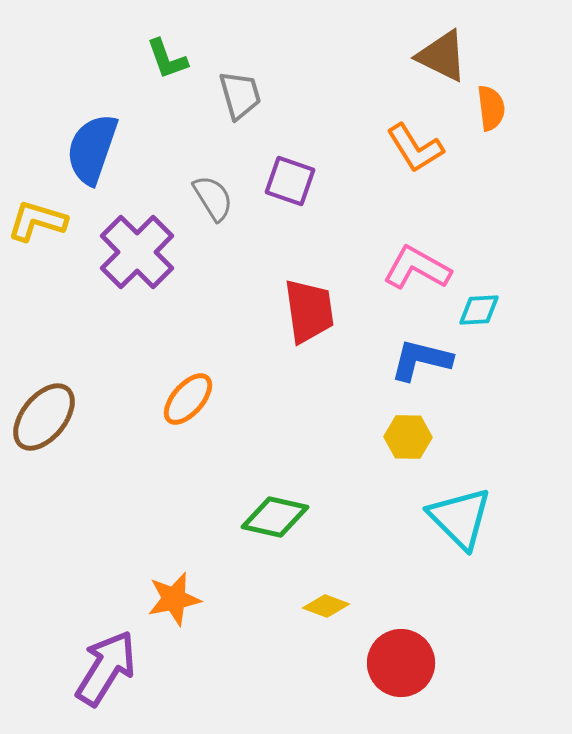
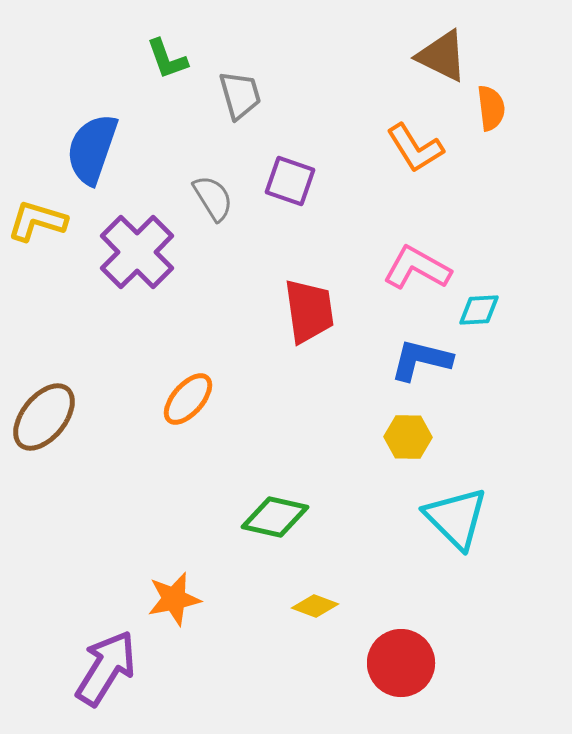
cyan triangle: moved 4 px left
yellow diamond: moved 11 px left
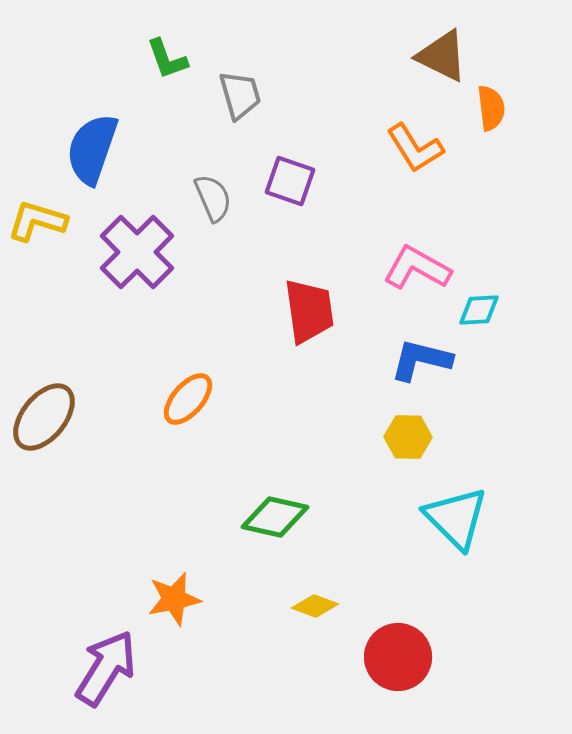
gray semicircle: rotated 9 degrees clockwise
red circle: moved 3 px left, 6 px up
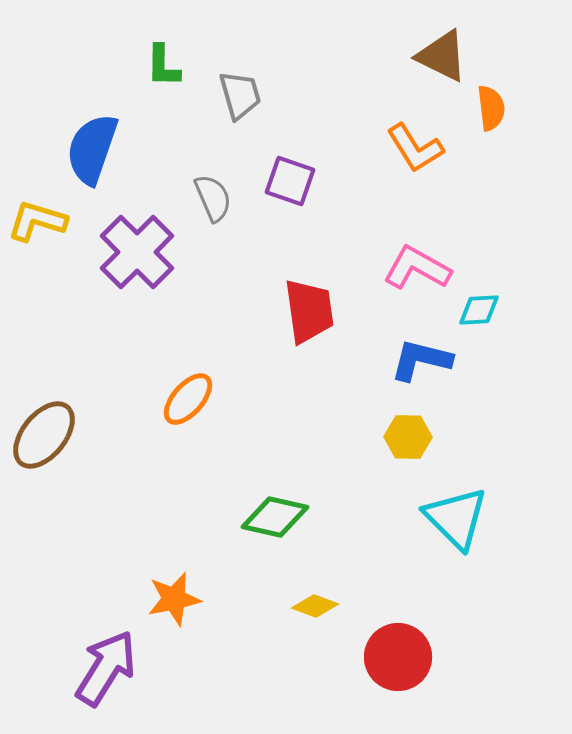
green L-shape: moved 4 px left, 7 px down; rotated 21 degrees clockwise
brown ellipse: moved 18 px down
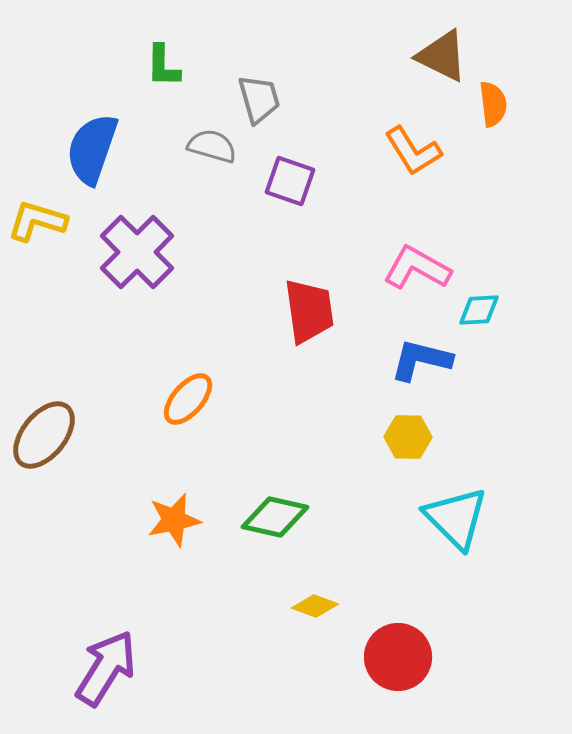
gray trapezoid: moved 19 px right, 4 px down
orange semicircle: moved 2 px right, 4 px up
orange L-shape: moved 2 px left, 3 px down
gray semicircle: moved 1 px left, 52 px up; rotated 51 degrees counterclockwise
orange star: moved 79 px up
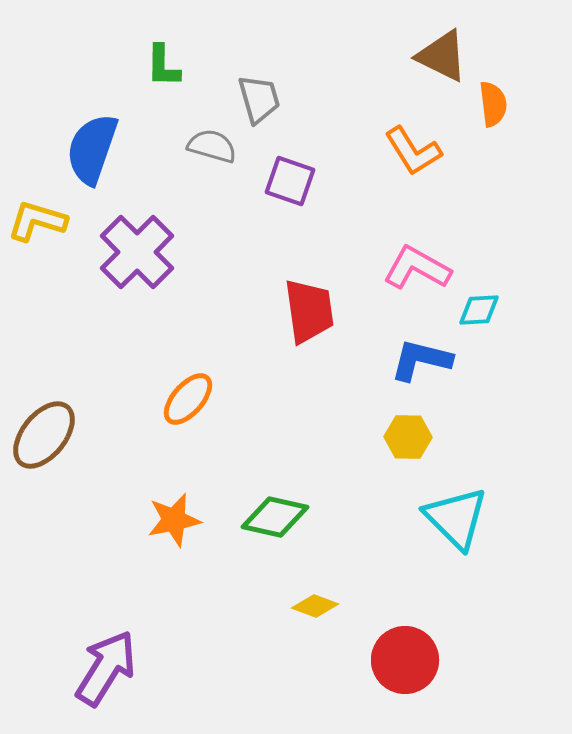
red circle: moved 7 px right, 3 px down
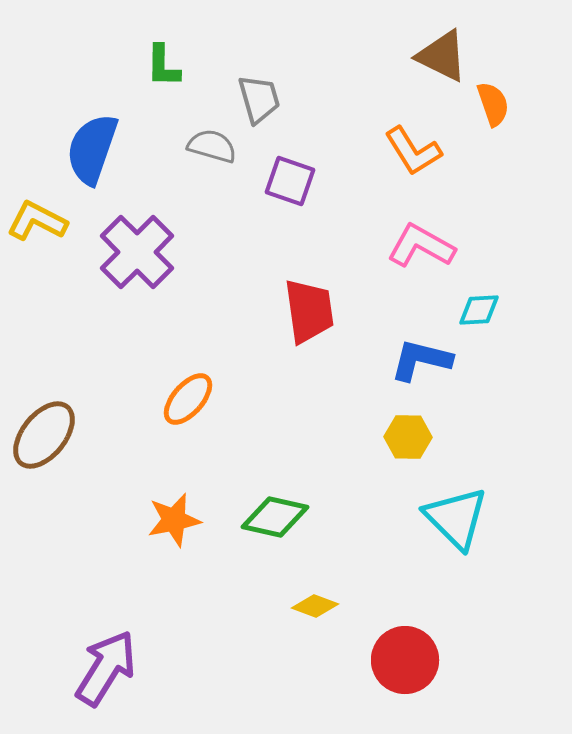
orange semicircle: rotated 12 degrees counterclockwise
yellow L-shape: rotated 10 degrees clockwise
pink L-shape: moved 4 px right, 22 px up
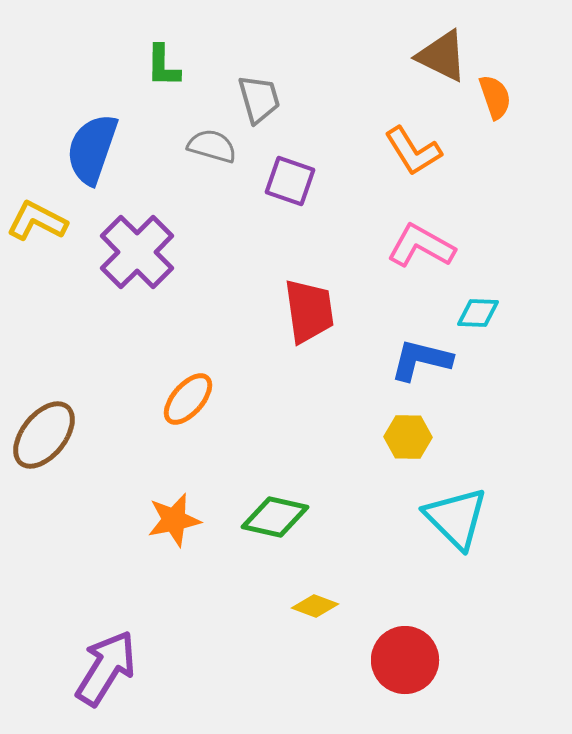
orange semicircle: moved 2 px right, 7 px up
cyan diamond: moved 1 px left, 3 px down; rotated 6 degrees clockwise
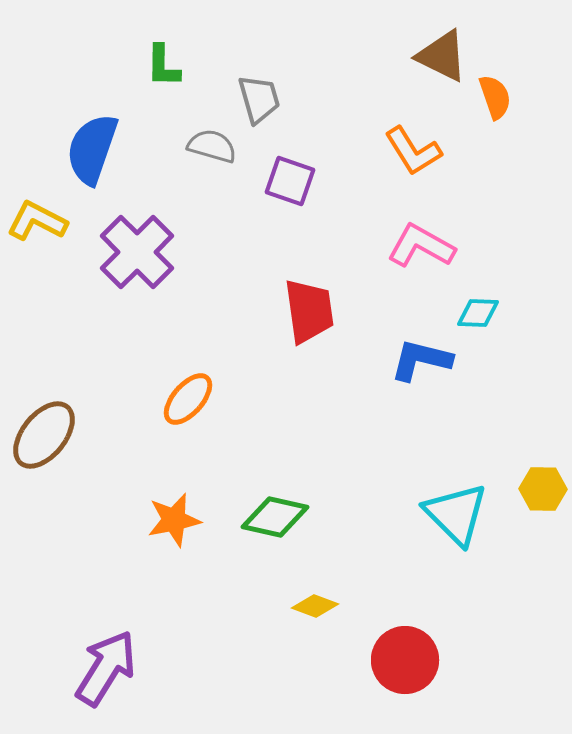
yellow hexagon: moved 135 px right, 52 px down
cyan triangle: moved 4 px up
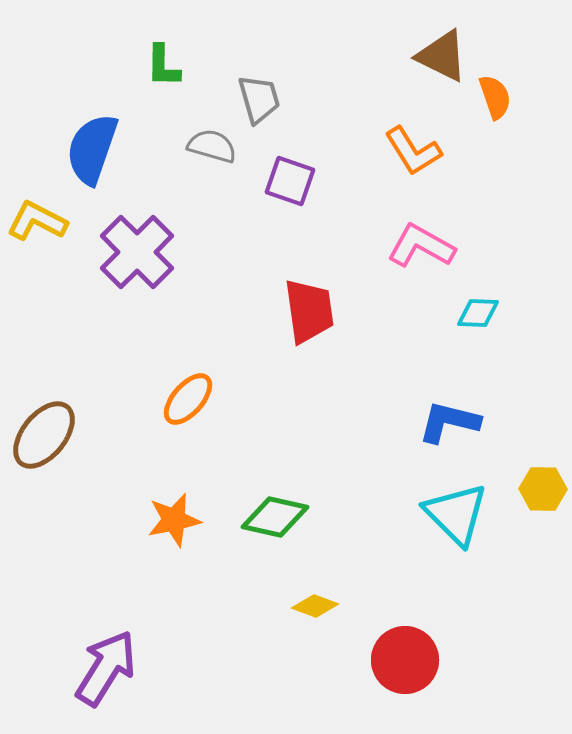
blue L-shape: moved 28 px right, 62 px down
